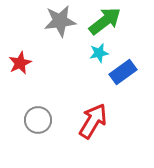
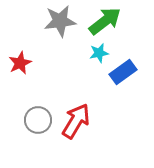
red arrow: moved 17 px left
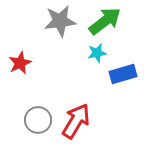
cyan star: moved 2 px left
blue rectangle: moved 2 px down; rotated 20 degrees clockwise
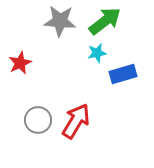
gray star: rotated 12 degrees clockwise
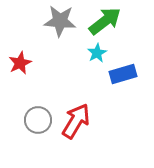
cyan star: rotated 18 degrees counterclockwise
